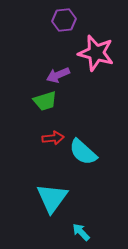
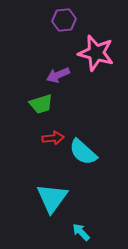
green trapezoid: moved 4 px left, 3 px down
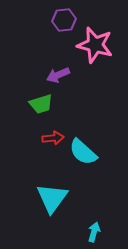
pink star: moved 1 px left, 8 px up
cyan arrow: moved 13 px right; rotated 60 degrees clockwise
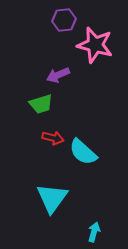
red arrow: rotated 20 degrees clockwise
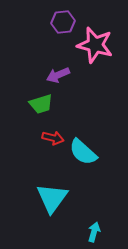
purple hexagon: moved 1 px left, 2 px down
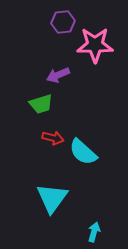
pink star: rotated 15 degrees counterclockwise
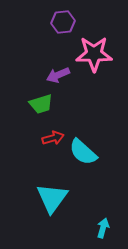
pink star: moved 1 px left, 9 px down
red arrow: rotated 30 degrees counterclockwise
cyan arrow: moved 9 px right, 4 px up
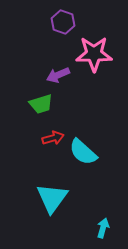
purple hexagon: rotated 25 degrees clockwise
